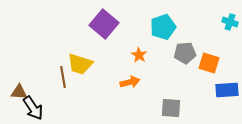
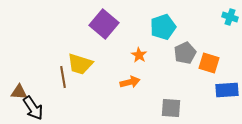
cyan cross: moved 5 px up
gray pentagon: rotated 20 degrees counterclockwise
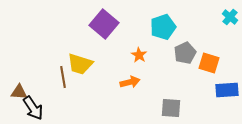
cyan cross: rotated 21 degrees clockwise
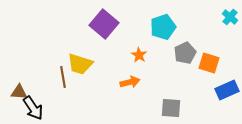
blue rectangle: rotated 20 degrees counterclockwise
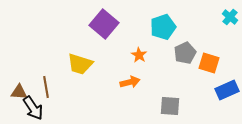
brown line: moved 17 px left, 10 px down
gray square: moved 1 px left, 2 px up
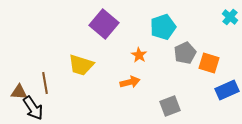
yellow trapezoid: moved 1 px right, 1 px down
brown line: moved 1 px left, 4 px up
gray square: rotated 25 degrees counterclockwise
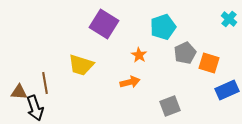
cyan cross: moved 1 px left, 2 px down
purple square: rotated 8 degrees counterclockwise
black arrow: moved 2 px right; rotated 15 degrees clockwise
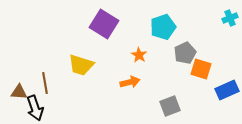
cyan cross: moved 1 px right, 1 px up; rotated 28 degrees clockwise
orange square: moved 8 px left, 6 px down
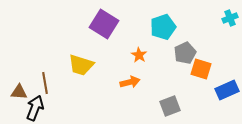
black arrow: rotated 140 degrees counterclockwise
